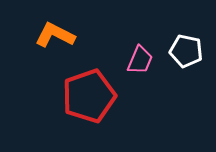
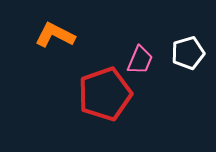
white pentagon: moved 2 px right, 2 px down; rotated 28 degrees counterclockwise
red pentagon: moved 16 px right, 2 px up
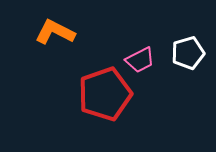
orange L-shape: moved 3 px up
pink trapezoid: rotated 40 degrees clockwise
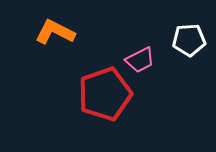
white pentagon: moved 1 px right, 13 px up; rotated 12 degrees clockwise
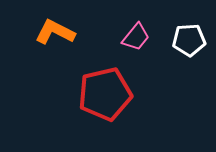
pink trapezoid: moved 4 px left, 23 px up; rotated 24 degrees counterclockwise
red pentagon: rotated 6 degrees clockwise
